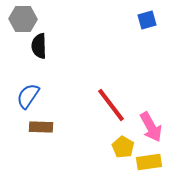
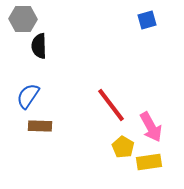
brown rectangle: moved 1 px left, 1 px up
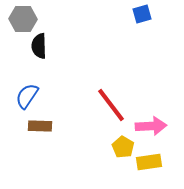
blue square: moved 5 px left, 6 px up
blue semicircle: moved 1 px left
pink arrow: moved 1 px up; rotated 64 degrees counterclockwise
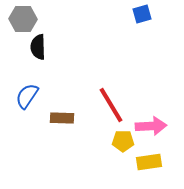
black semicircle: moved 1 px left, 1 px down
red line: rotated 6 degrees clockwise
brown rectangle: moved 22 px right, 8 px up
yellow pentagon: moved 6 px up; rotated 30 degrees counterclockwise
